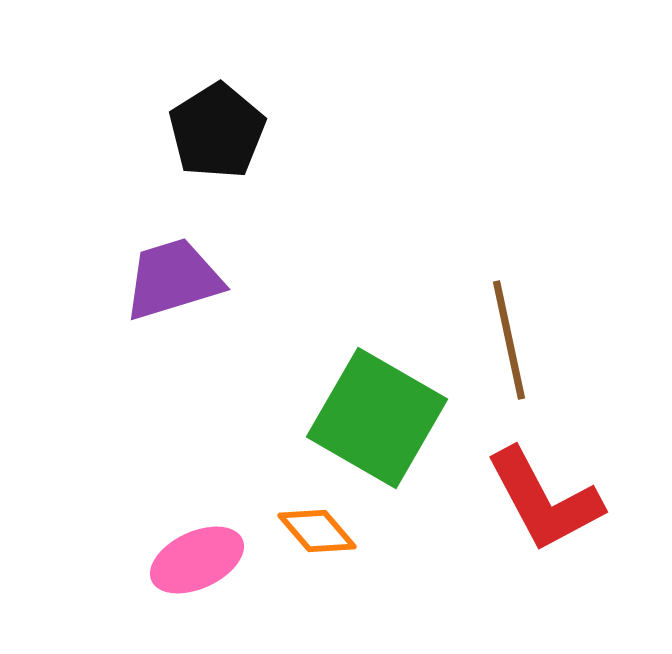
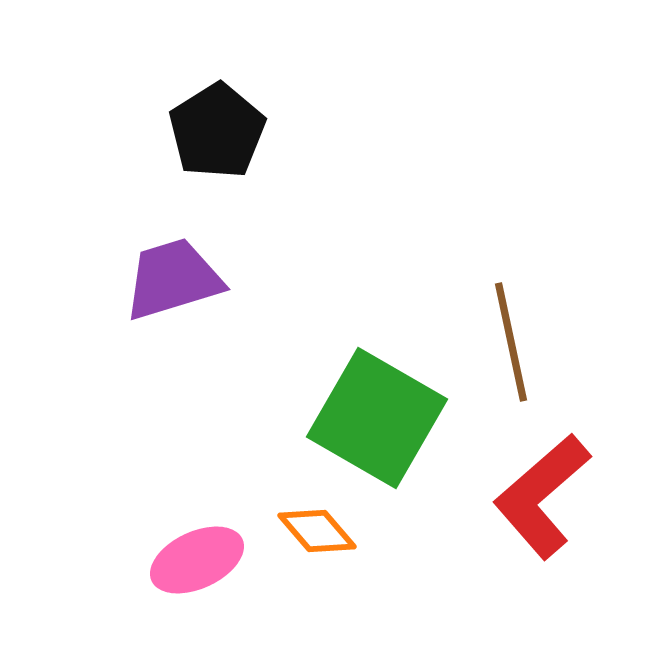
brown line: moved 2 px right, 2 px down
red L-shape: moved 2 px left, 4 px up; rotated 77 degrees clockwise
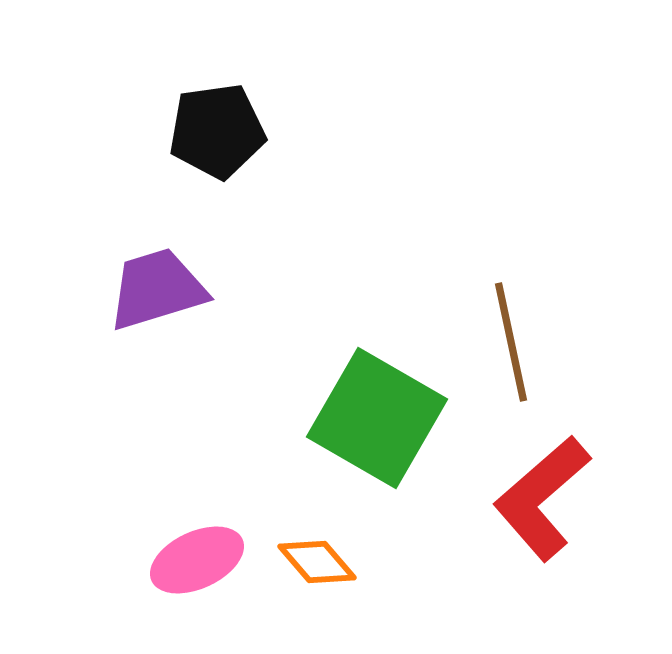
black pentagon: rotated 24 degrees clockwise
purple trapezoid: moved 16 px left, 10 px down
red L-shape: moved 2 px down
orange diamond: moved 31 px down
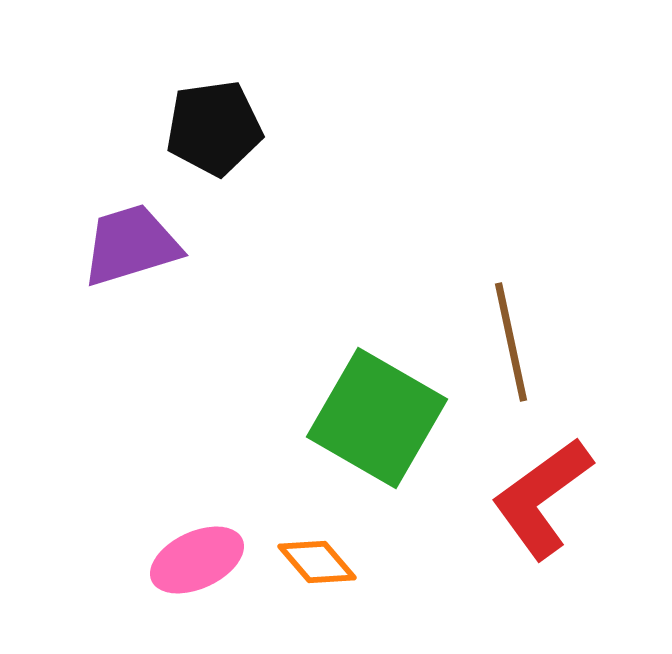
black pentagon: moved 3 px left, 3 px up
purple trapezoid: moved 26 px left, 44 px up
red L-shape: rotated 5 degrees clockwise
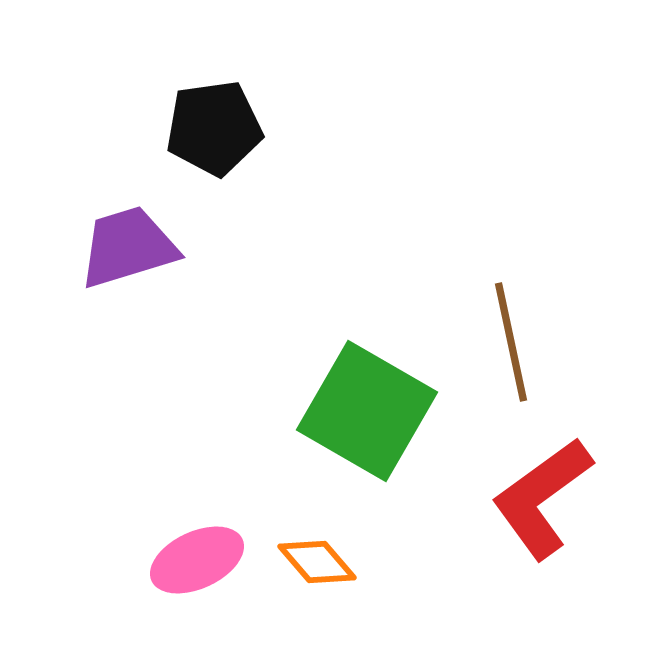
purple trapezoid: moved 3 px left, 2 px down
green square: moved 10 px left, 7 px up
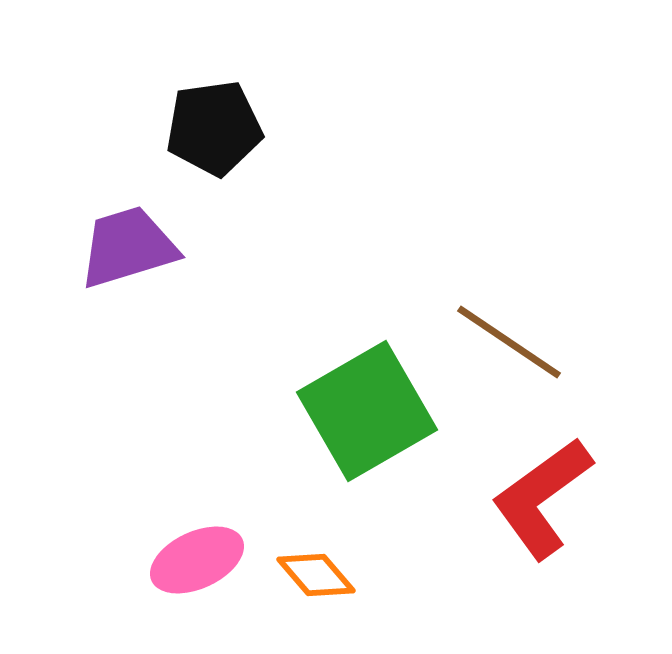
brown line: moved 2 px left; rotated 44 degrees counterclockwise
green square: rotated 30 degrees clockwise
orange diamond: moved 1 px left, 13 px down
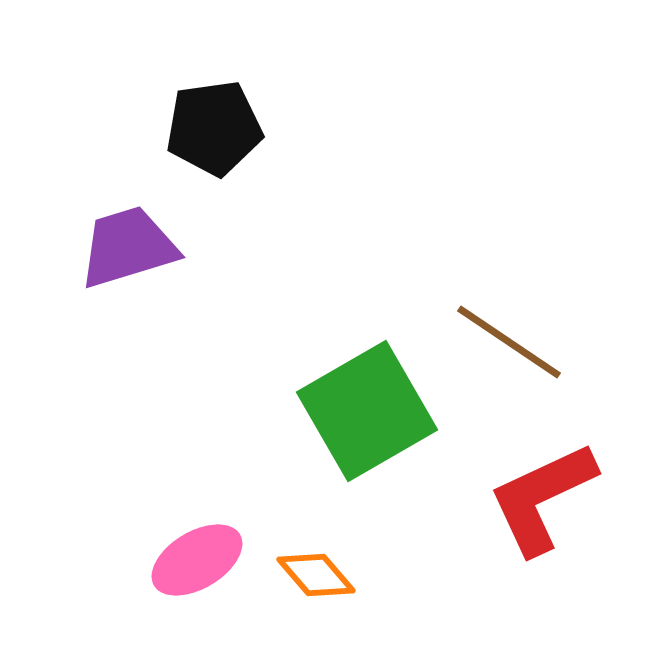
red L-shape: rotated 11 degrees clockwise
pink ellipse: rotated 6 degrees counterclockwise
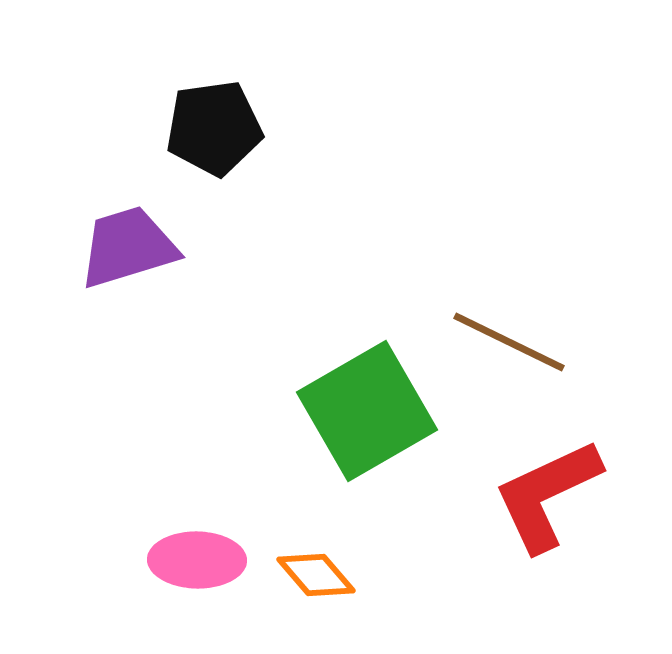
brown line: rotated 8 degrees counterclockwise
red L-shape: moved 5 px right, 3 px up
pink ellipse: rotated 32 degrees clockwise
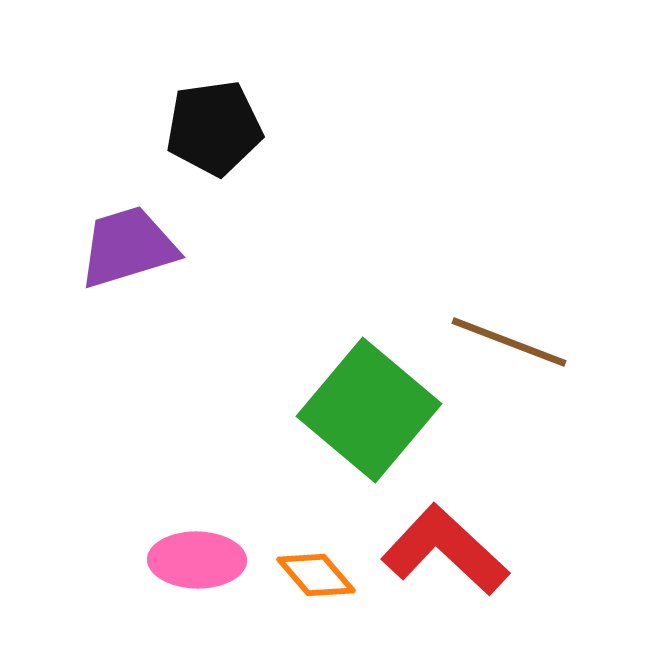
brown line: rotated 5 degrees counterclockwise
green square: moved 2 px right, 1 px up; rotated 20 degrees counterclockwise
red L-shape: moved 102 px left, 55 px down; rotated 68 degrees clockwise
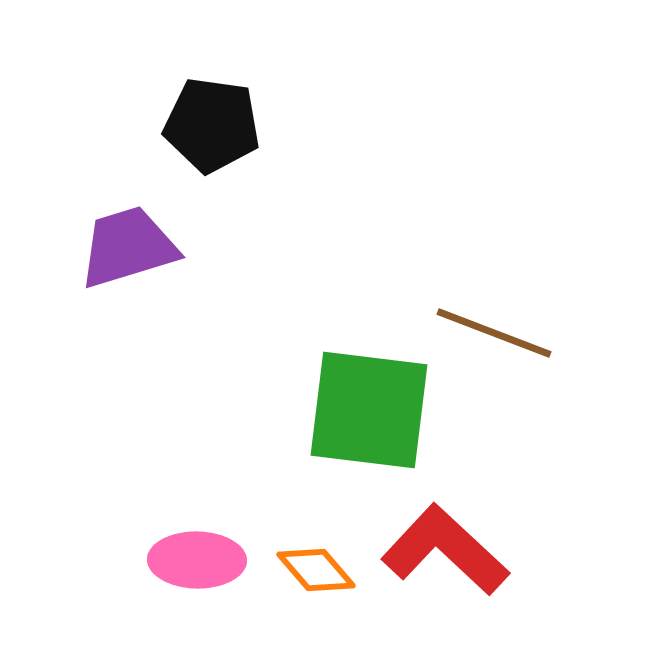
black pentagon: moved 2 px left, 3 px up; rotated 16 degrees clockwise
brown line: moved 15 px left, 9 px up
green square: rotated 33 degrees counterclockwise
orange diamond: moved 5 px up
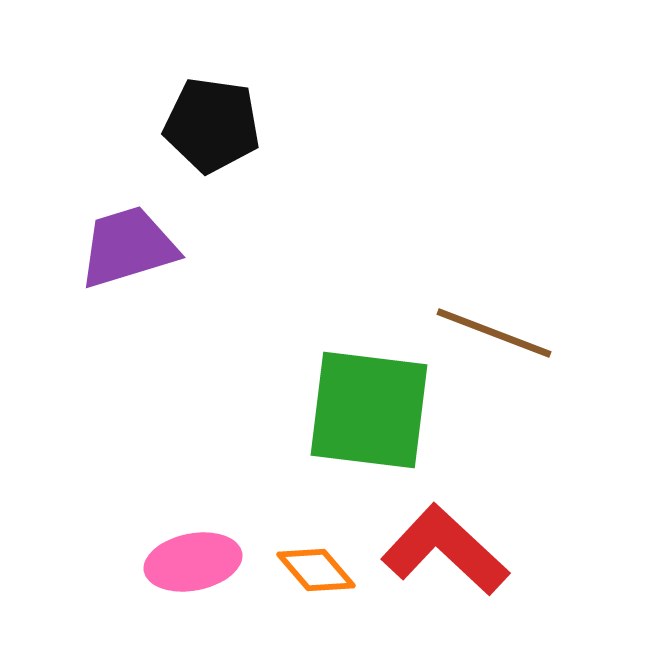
pink ellipse: moved 4 px left, 2 px down; rotated 12 degrees counterclockwise
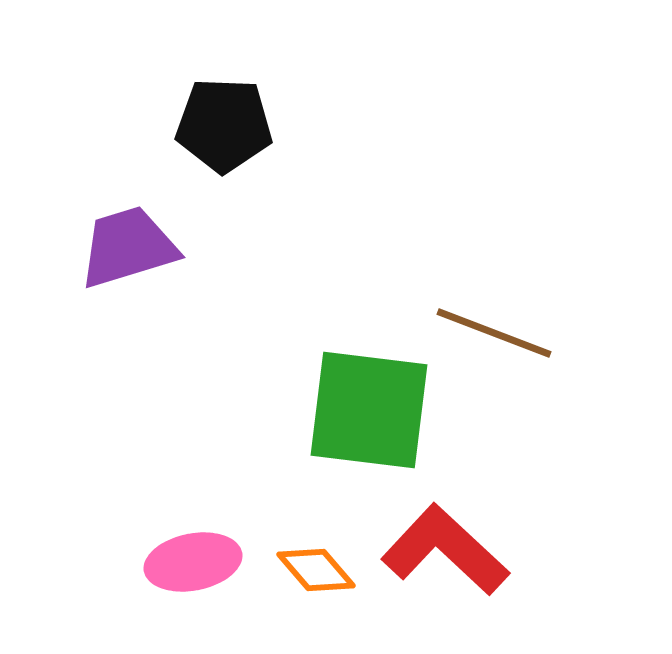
black pentagon: moved 12 px right; rotated 6 degrees counterclockwise
